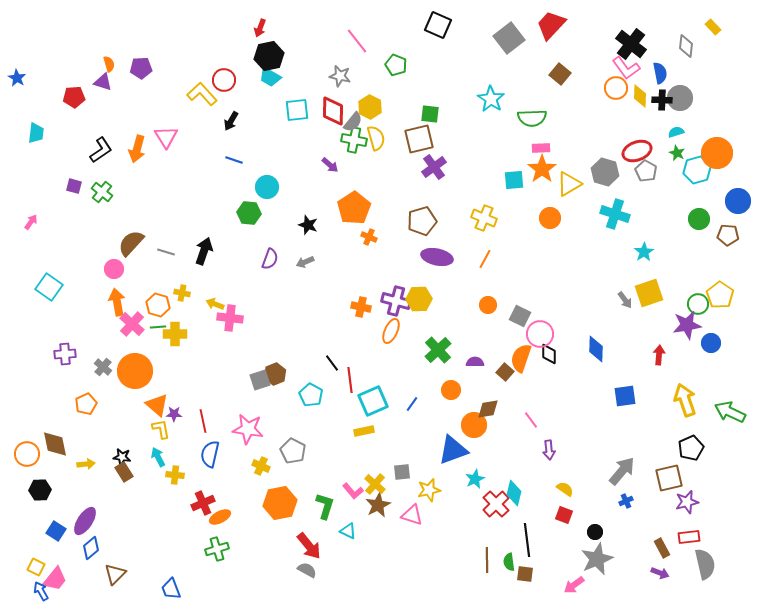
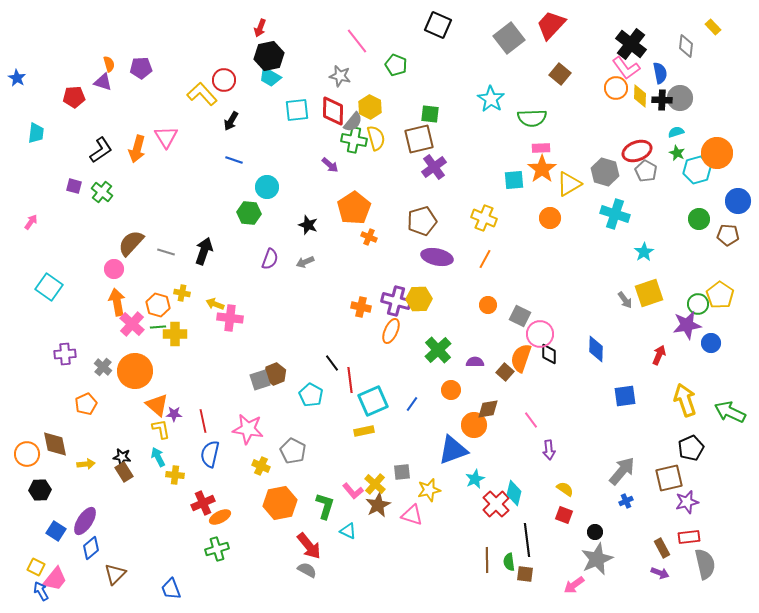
red arrow at (659, 355): rotated 18 degrees clockwise
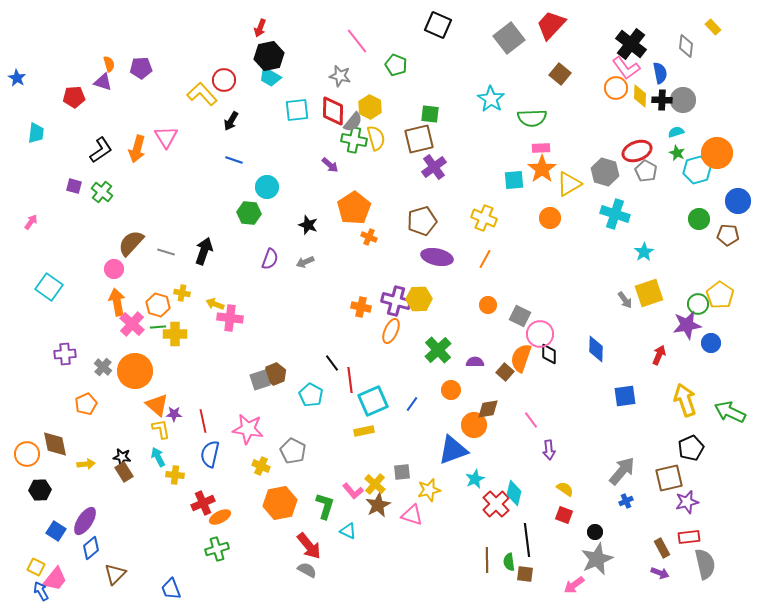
gray circle at (680, 98): moved 3 px right, 2 px down
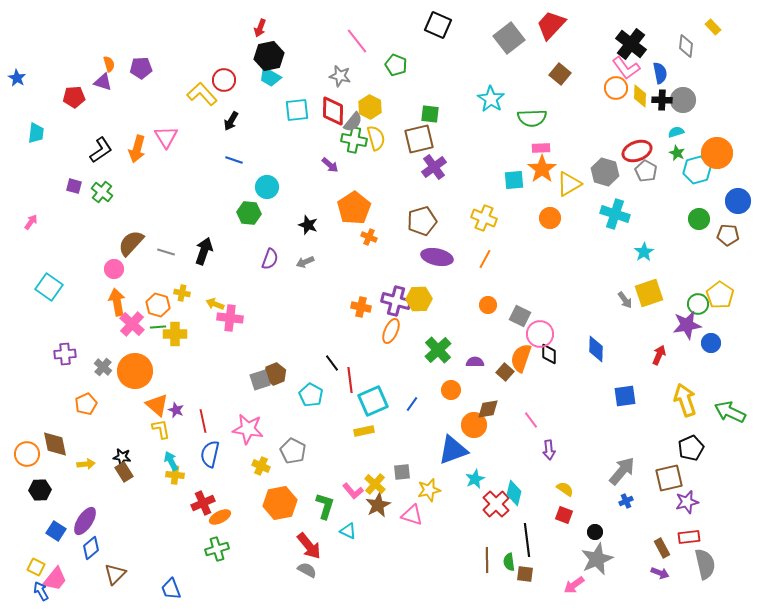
purple star at (174, 414): moved 2 px right, 4 px up; rotated 21 degrees clockwise
cyan arrow at (158, 457): moved 13 px right, 4 px down
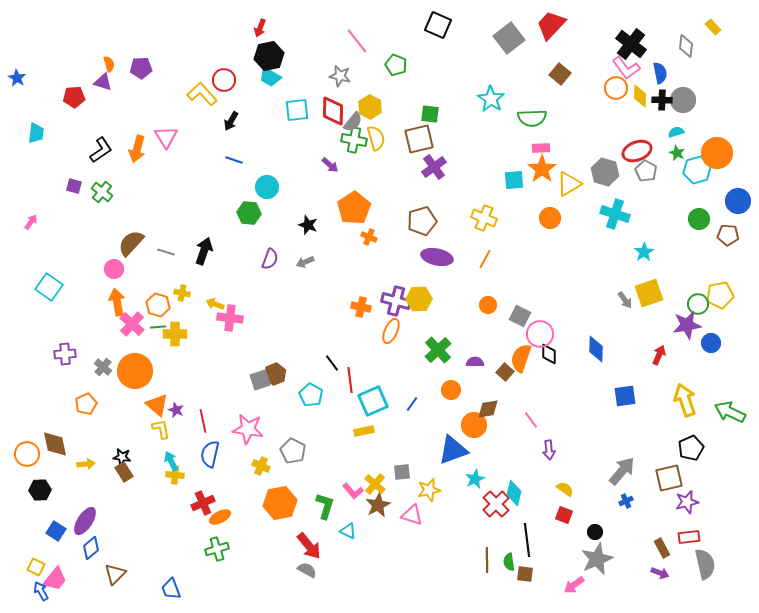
yellow pentagon at (720, 295): rotated 28 degrees clockwise
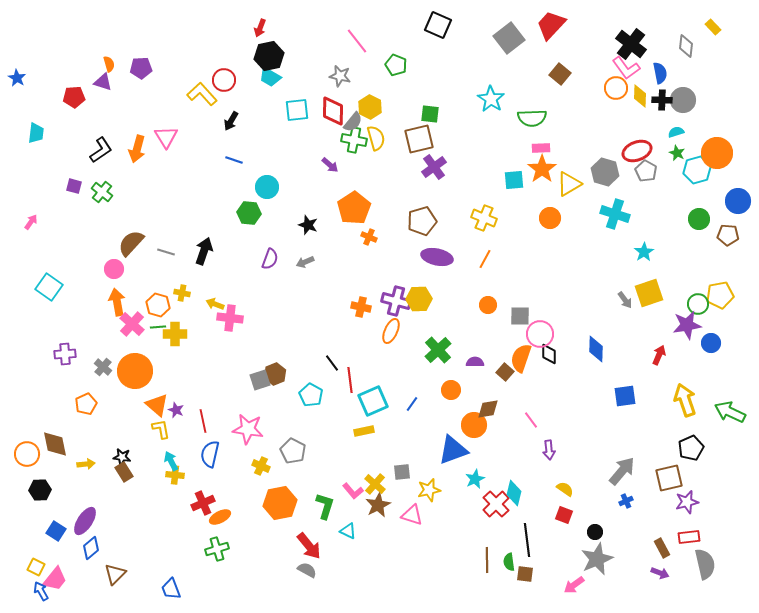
gray square at (520, 316): rotated 25 degrees counterclockwise
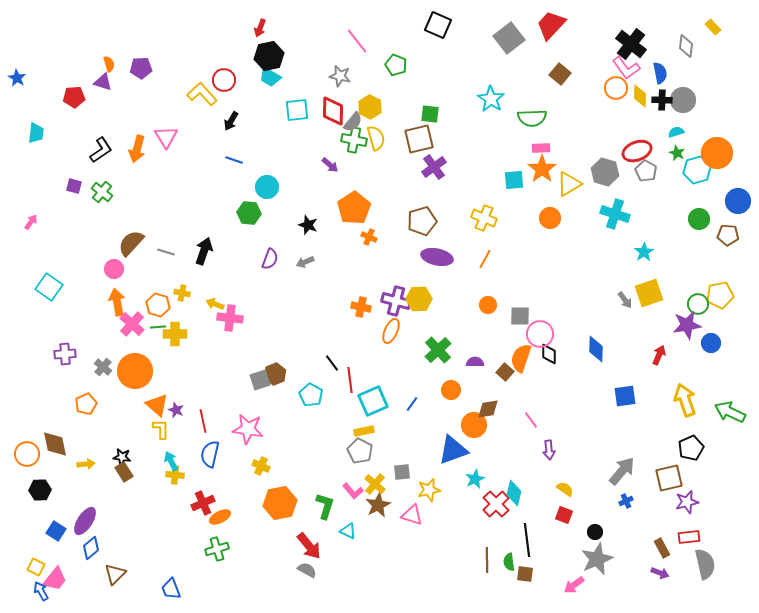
yellow L-shape at (161, 429): rotated 10 degrees clockwise
gray pentagon at (293, 451): moved 67 px right
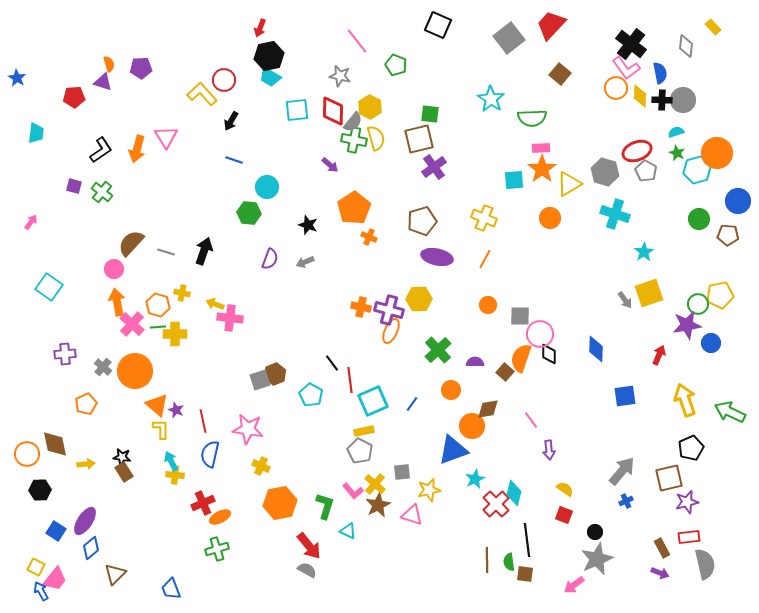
purple cross at (396, 301): moved 7 px left, 9 px down
orange circle at (474, 425): moved 2 px left, 1 px down
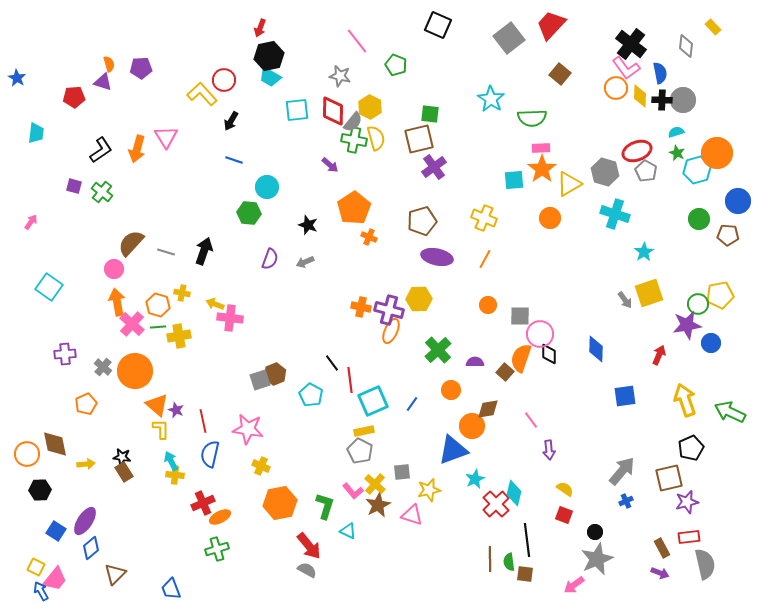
yellow cross at (175, 334): moved 4 px right, 2 px down; rotated 10 degrees counterclockwise
brown line at (487, 560): moved 3 px right, 1 px up
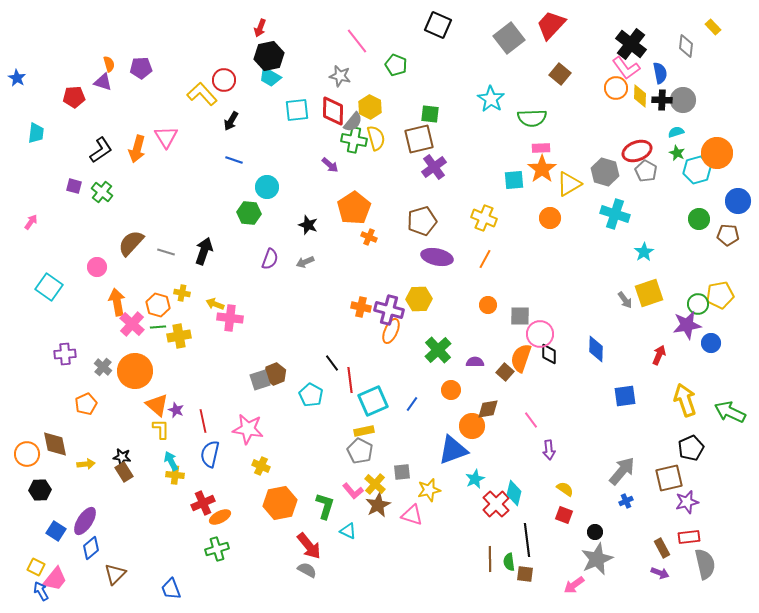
pink circle at (114, 269): moved 17 px left, 2 px up
